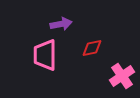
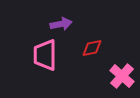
pink cross: rotated 15 degrees counterclockwise
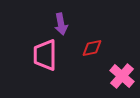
purple arrow: rotated 90 degrees clockwise
